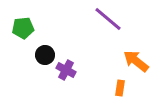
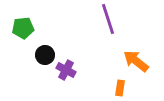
purple line: rotated 32 degrees clockwise
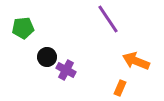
purple line: rotated 16 degrees counterclockwise
black circle: moved 2 px right, 2 px down
orange arrow: rotated 16 degrees counterclockwise
orange rectangle: rotated 14 degrees clockwise
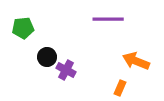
purple line: rotated 56 degrees counterclockwise
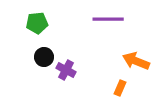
green pentagon: moved 14 px right, 5 px up
black circle: moved 3 px left
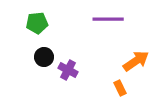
orange arrow: rotated 124 degrees clockwise
purple cross: moved 2 px right
orange rectangle: rotated 49 degrees counterclockwise
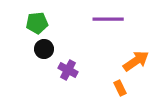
black circle: moved 8 px up
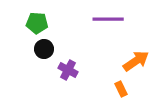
green pentagon: rotated 10 degrees clockwise
orange rectangle: moved 1 px right, 1 px down
